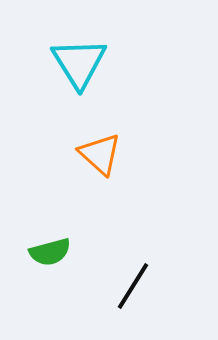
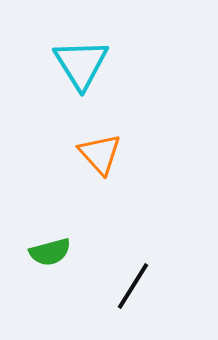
cyan triangle: moved 2 px right, 1 px down
orange triangle: rotated 6 degrees clockwise
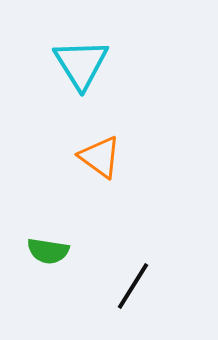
orange triangle: moved 3 px down; rotated 12 degrees counterclockwise
green semicircle: moved 2 px left, 1 px up; rotated 24 degrees clockwise
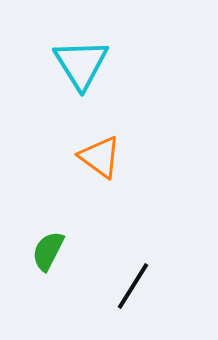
green semicircle: rotated 108 degrees clockwise
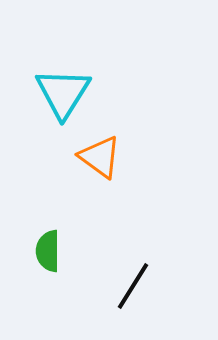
cyan triangle: moved 18 px left, 29 px down; rotated 4 degrees clockwise
green semicircle: rotated 27 degrees counterclockwise
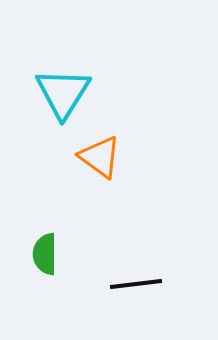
green semicircle: moved 3 px left, 3 px down
black line: moved 3 px right, 2 px up; rotated 51 degrees clockwise
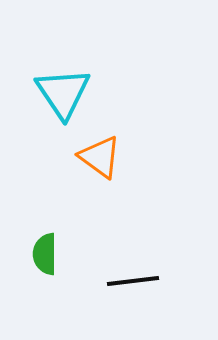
cyan triangle: rotated 6 degrees counterclockwise
black line: moved 3 px left, 3 px up
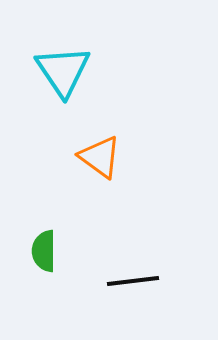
cyan triangle: moved 22 px up
green semicircle: moved 1 px left, 3 px up
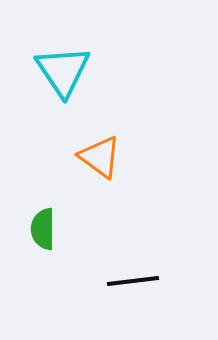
green semicircle: moved 1 px left, 22 px up
